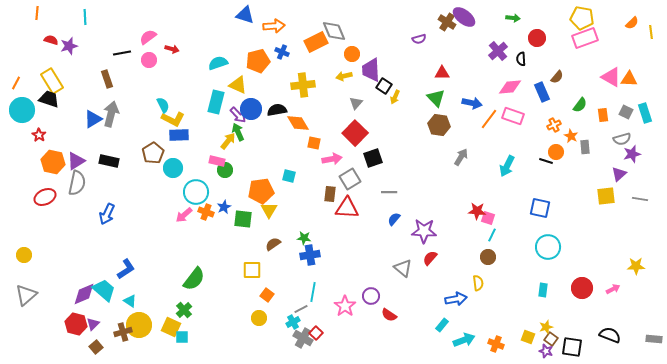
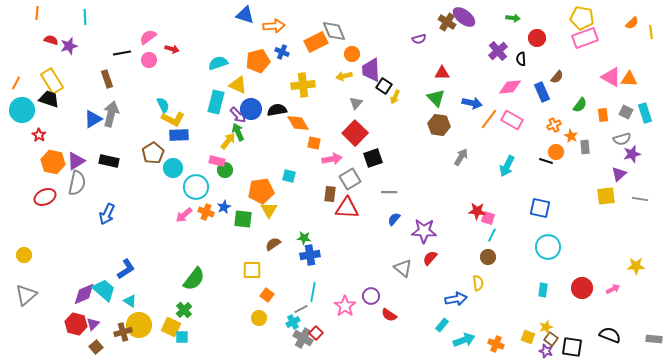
pink rectangle at (513, 116): moved 1 px left, 4 px down; rotated 10 degrees clockwise
cyan circle at (196, 192): moved 5 px up
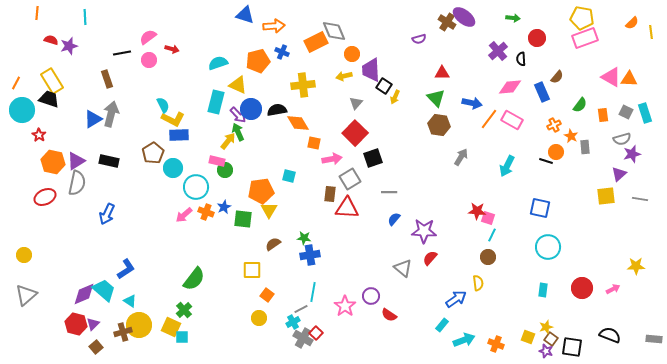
blue arrow at (456, 299): rotated 25 degrees counterclockwise
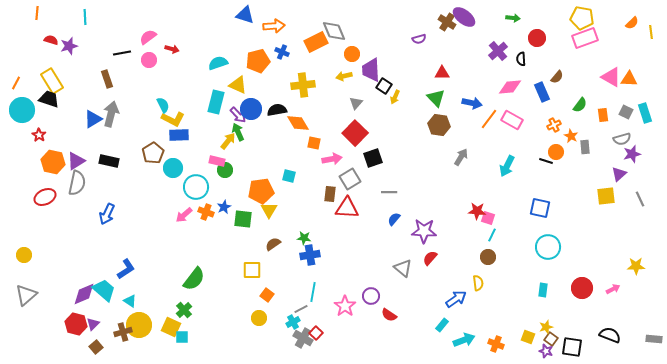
gray line at (640, 199): rotated 56 degrees clockwise
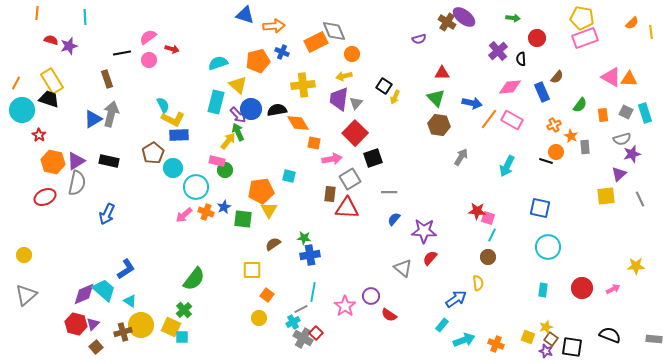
purple trapezoid at (371, 70): moved 32 px left, 29 px down; rotated 10 degrees clockwise
yellow triangle at (238, 85): rotated 18 degrees clockwise
yellow circle at (139, 325): moved 2 px right
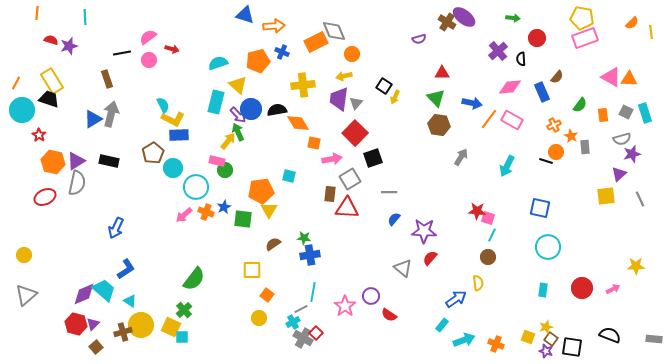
blue arrow at (107, 214): moved 9 px right, 14 px down
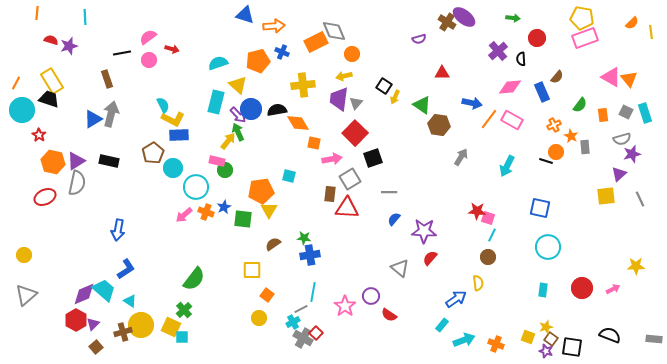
orange triangle at (629, 79): rotated 48 degrees clockwise
green triangle at (436, 98): moved 14 px left, 7 px down; rotated 12 degrees counterclockwise
blue arrow at (116, 228): moved 2 px right, 2 px down; rotated 15 degrees counterclockwise
gray triangle at (403, 268): moved 3 px left
red hexagon at (76, 324): moved 4 px up; rotated 15 degrees clockwise
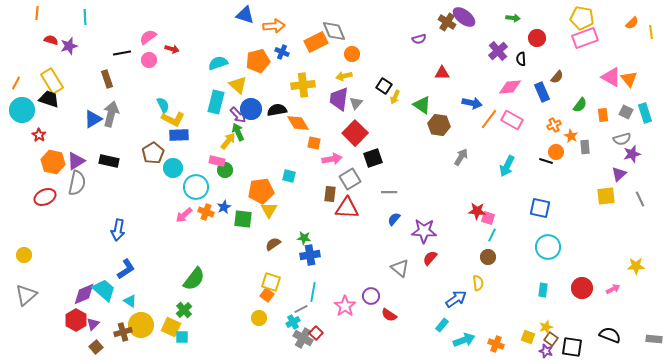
yellow square at (252, 270): moved 19 px right, 12 px down; rotated 18 degrees clockwise
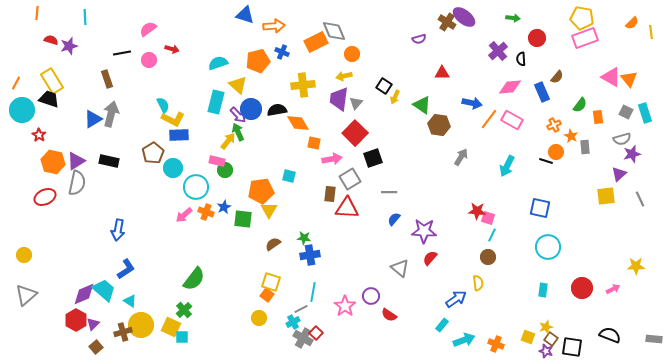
pink semicircle at (148, 37): moved 8 px up
orange rectangle at (603, 115): moved 5 px left, 2 px down
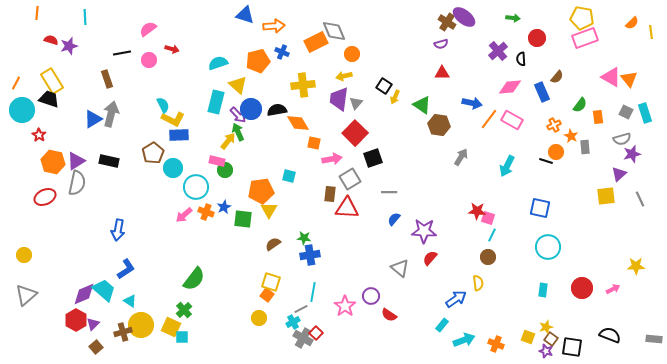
purple semicircle at (419, 39): moved 22 px right, 5 px down
